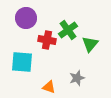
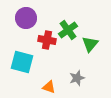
cyan square: rotated 10 degrees clockwise
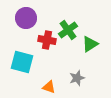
green triangle: rotated 18 degrees clockwise
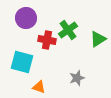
green triangle: moved 8 px right, 5 px up
orange triangle: moved 10 px left
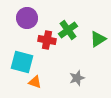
purple circle: moved 1 px right
orange triangle: moved 4 px left, 5 px up
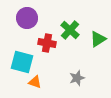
green cross: moved 2 px right; rotated 12 degrees counterclockwise
red cross: moved 3 px down
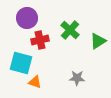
green triangle: moved 2 px down
red cross: moved 7 px left, 3 px up; rotated 24 degrees counterclockwise
cyan square: moved 1 px left, 1 px down
gray star: rotated 21 degrees clockwise
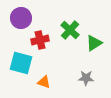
purple circle: moved 6 px left
green triangle: moved 4 px left, 2 px down
gray star: moved 9 px right
orange triangle: moved 9 px right
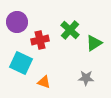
purple circle: moved 4 px left, 4 px down
cyan square: rotated 10 degrees clockwise
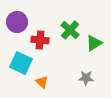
red cross: rotated 18 degrees clockwise
orange triangle: moved 2 px left; rotated 24 degrees clockwise
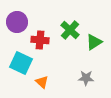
green triangle: moved 1 px up
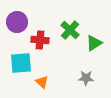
green triangle: moved 1 px down
cyan square: rotated 30 degrees counterclockwise
